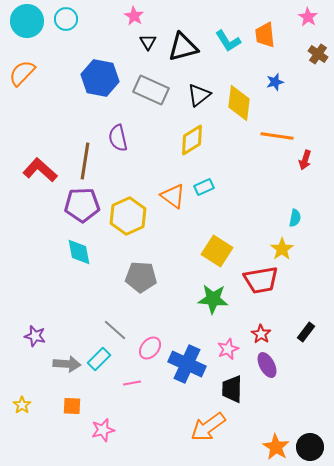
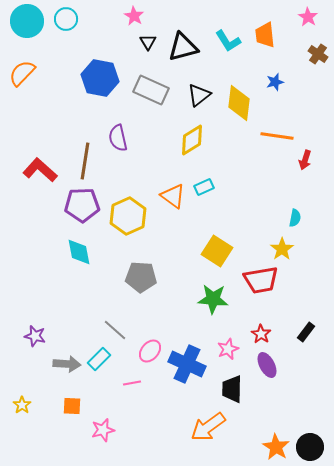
pink ellipse at (150, 348): moved 3 px down
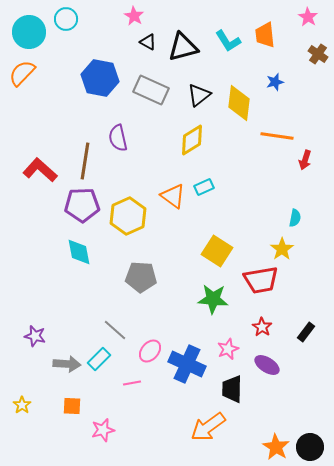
cyan circle at (27, 21): moved 2 px right, 11 px down
black triangle at (148, 42): rotated 30 degrees counterclockwise
red star at (261, 334): moved 1 px right, 7 px up
purple ellipse at (267, 365): rotated 30 degrees counterclockwise
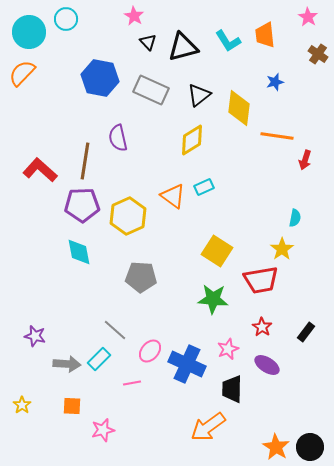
black triangle at (148, 42): rotated 18 degrees clockwise
yellow diamond at (239, 103): moved 5 px down
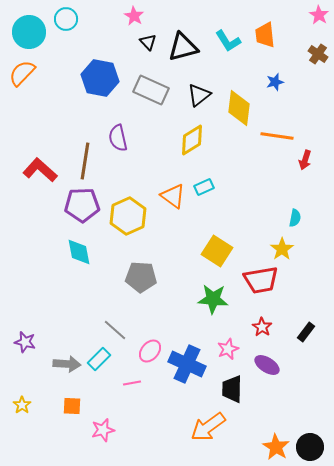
pink star at (308, 17): moved 11 px right, 2 px up
purple star at (35, 336): moved 10 px left, 6 px down
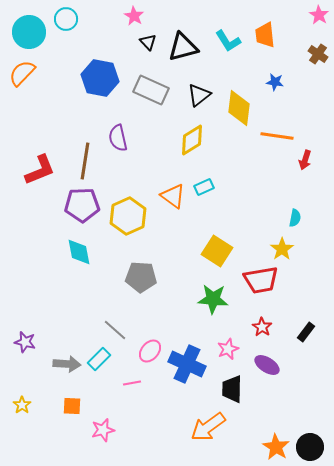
blue star at (275, 82): rotated 24 degrees clockwise
red L-shape at (40, 170): rotated 116 degrees clockwise
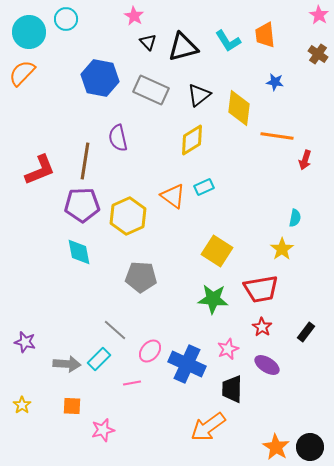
red trapezoid at (261, 280): moved 9 px down
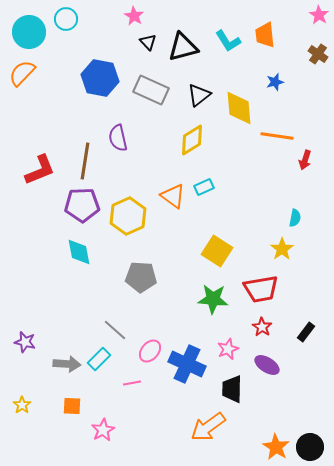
blue star at (275, 82): rotated 24 degrees counterclockwise
yellow diamond at (239, 108): rotated 12 degrees counterclockwise
pink star at (103, 430): rotated 15 degrees counterclockwise
